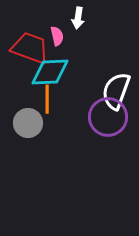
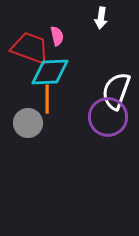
white arrow: moved 23 px right
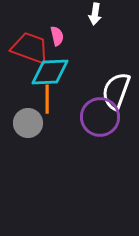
white arrow: moved 6 px left, 4 px up
purple circle: moved 8 px left
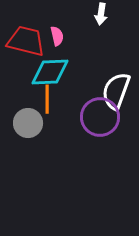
white arrow: moved 6 px right
red trapezoid: moved 4 px left, 7 px up; rotated 6 degrees counterclockwise
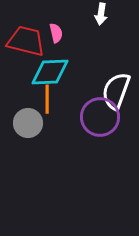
pink semicircle: moved 1 px left, 3 px up
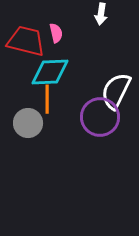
white semicircle: rotated 6 degrees clockwise
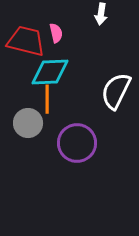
purple circle: moved 23 px left, 26 px down
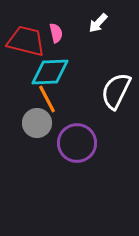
white arrow: moved 3 px left, 9 px down; rotated 35 degrees clockwise
orange line: rotated 28 degrees counterclockwise
gray circle: moved 9 px right
